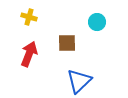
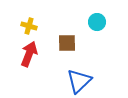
yellow cross: moved 9 px down
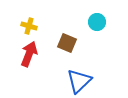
brown square: rotated 24 degrees clockwise
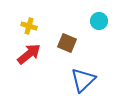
cyan circle: moved 2 px right, 1 px up
red arrow: rotated 30 degrees clockwise
blue triangle: moved 4 px right, 1 px up
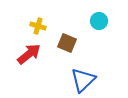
yellow cross: moved 9 px right
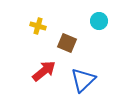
red arrow: moved 15 px right, 17 px down
